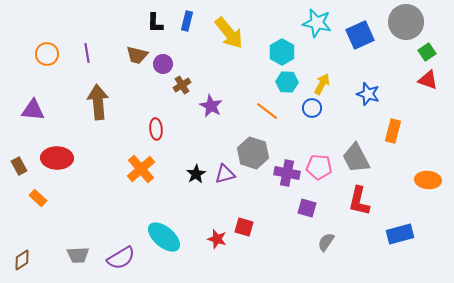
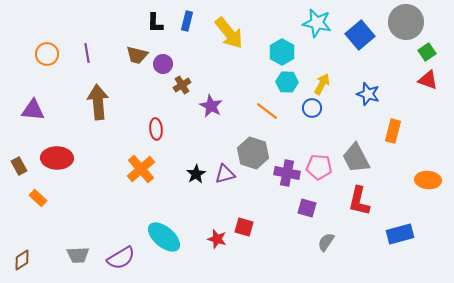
blue square at (360, 35): rotated 16 degrees counterclockwise
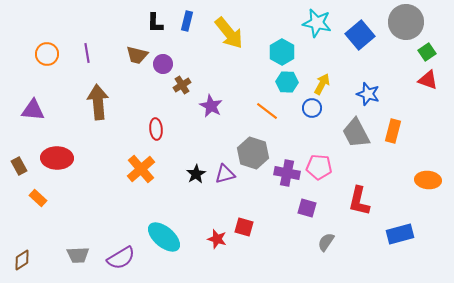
gray trapezoid at (356, 158): moved 25 px up
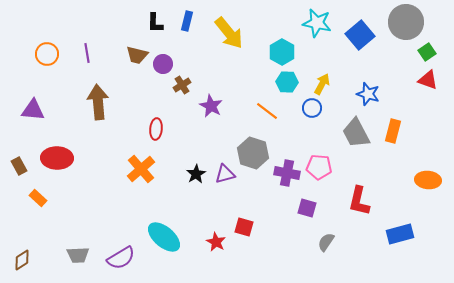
red ellipse at (156, 129): rotated 10 degrees clockwise
red star at (217, 239): moved 1 px left, 3 px down; rotated 12 degrees clockwise
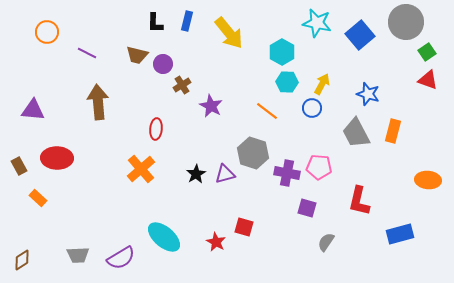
purple line at (87, 53): rotated 54 degrees counterclockwise
orange circle at (47, 54): moved 22 px up
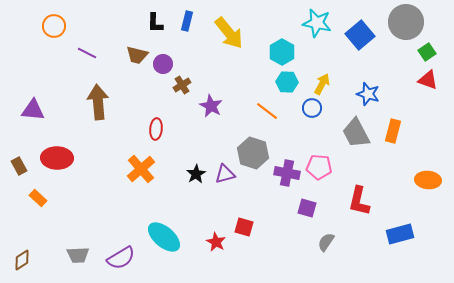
orange circle at (47, 32): moved 7 px right, 6 px up
